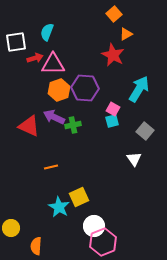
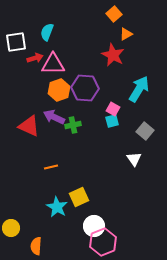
cyan star: moved 2 px left
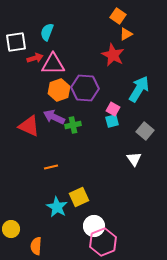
orange square: moved 4 px right, 2 px down; rotated 14 degrees counterclockwise
yellow circle: moved 1 px down
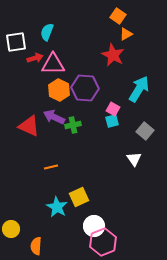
orange hexagon: rotated 15 degrees counterclockwise
